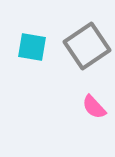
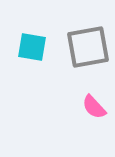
gray square: moved 1 px right, 1 px down; rotated 24 degrees clockwise
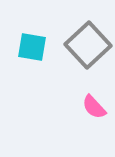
gray square: moved 2 px up; rotated 33 degrees counterclockwise
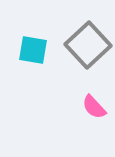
cyan square: moved 1 px right, 3 px down
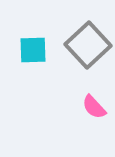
cyan square: rotated 12 degrees counterclockwise
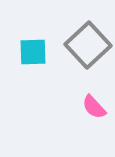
cyan square: moved 2 px down
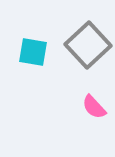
cyan square: rotated 12 degrees clockwise
